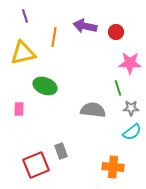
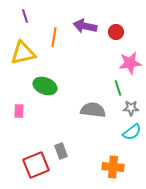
pink star: rotated 10 degrees counterclockwise
pink rectangle: moved 2 px down
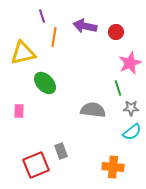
purple line: moved 17 px right
pink star: rotated 15 degrees counterclockwise
green ellipse: moved 3 px up; rotated 25 degrees clockwise
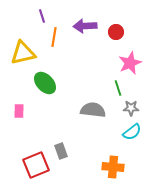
purple arrow: rotated 15 degrees counterclockwise
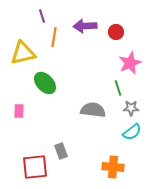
red square: moved 1 px left, 2 px down; rotated 16 degrees clockwise
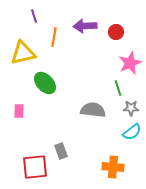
purple line: moved 8 px left
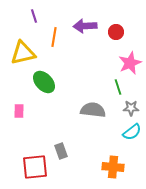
green ellipse: moved 1 px left, 1 px up
green line: moved 1 px up
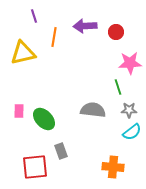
pink star: rotated 20 degrees clockwise
green ellipse: moved 37 px down
gray star: moved 2 px left, 2 px down
